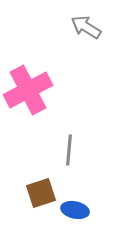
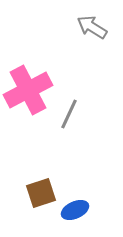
gray arrow: moved 6 px right
gray line: moved 36 px up; rotated 20 degrees clockwise
blue ellipse: rotated 36 degrees counterclockwise
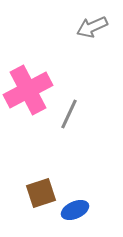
gray arrow: rotated 56 degrees counterclockwise
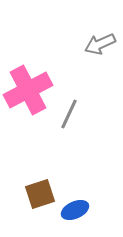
gray arrow: moved 8 px right, 17 px down
brown square: moved 1 px left, 1 px down
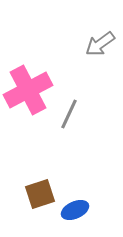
gray arrow: rotated 12 degrees counterclockwise
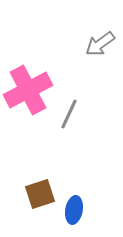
blue ellipse: moved 1 px left; rotated 56 degrees counterclockwise
